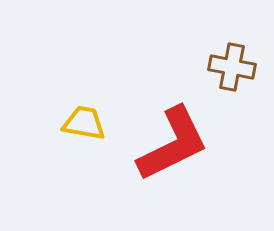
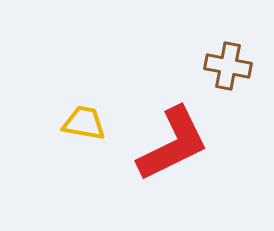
brown cross: moved 4 px left, 1 px up
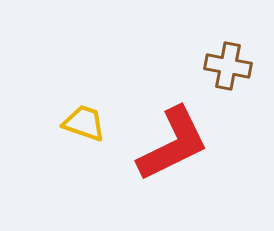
yellow trapezoid: rotated 9 degrees clockwise
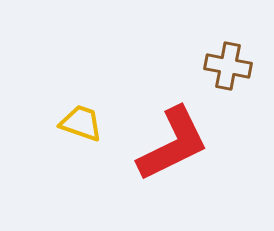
yellow trapezoid: moved 3 px left
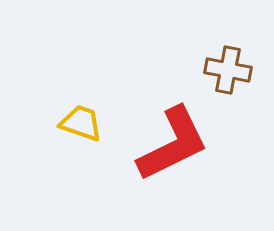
brown cross: moved 4 px down
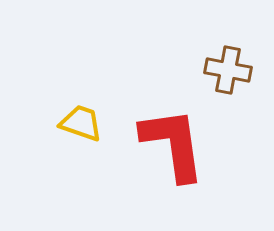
red L-shape: rotated 72 degrees counterclockwise
